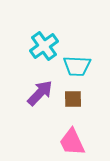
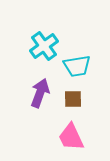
cyan trapezoid: rotated 12 degrees counterclockwise
purple arrow: rotated 24 degrees counterclockwise
pink trapezoid: moved 1 px left, 5 px up
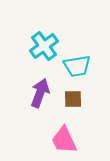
pink trapezoid: moved 7 px left, 3 px down
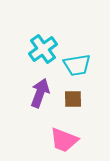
cyan cross: moved 1 px left, 3 px down
cyan trapezoid: moved 1 px up
pink trapezoid: rotated 44 degrees counterclockwise
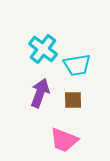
cyan cross: rotated 16 degrees counterclockwise
brown square: moved 1 px down
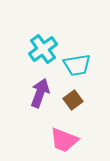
cyan cross: rotated 16 degrees clockwise
brown square: rotated 36 degrees counterclockwise
